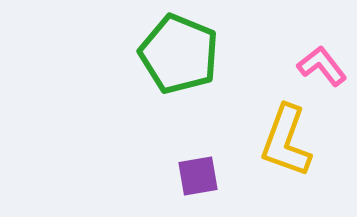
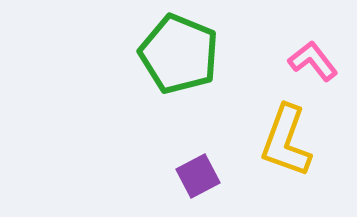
pink L-shape: moved 9 px left, 5 px up
purple square: rotated 18 degrees counterclockwise
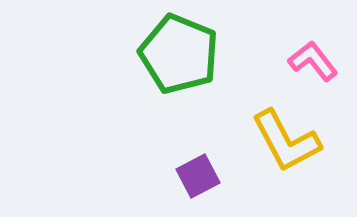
yellow L-shape: rotated 48 degrees counterclockwise
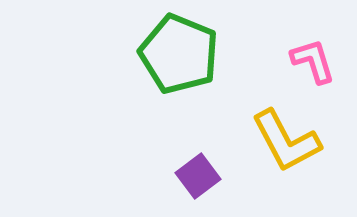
pink L-shape: rotated 21 degrees clockwise
purple square: rotated 9 degrees counterclockwise
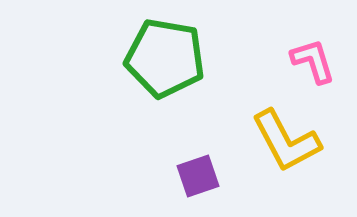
green pentagon: moved 14 px left, 4 px down; rotated 12 degrees counterclockwise
purple square: rotated 18 degrees clockwise
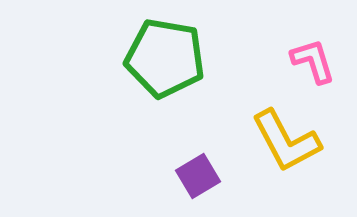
purple square: rotated 12 degrees counterclockwise
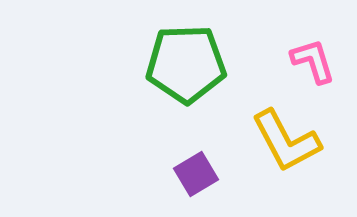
green pentagon: moved 21 px right, 6 px down; rotated 12 degrees counterclockwise
purple square: moved 2 px left, 2 px up
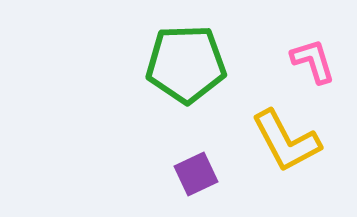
purple square: rotated 6 degrees clockwise
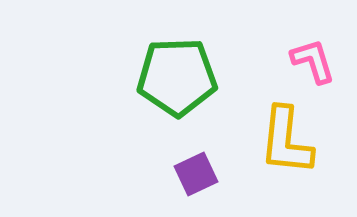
green pentagon: moved 9 px left, 13 px down
yellow L-shape: rotated 34 degrees clockwise
